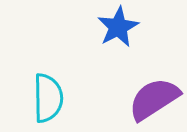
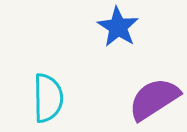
blue star: rotated 12 degrees counterclockwise
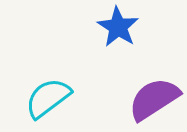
cyan semicircle: rotated 126 degrees counterclockwise
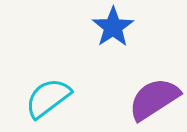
blue star: moved 5 px left; rotated 6 degrees clockwise
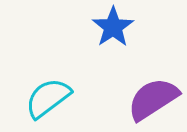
purple semicircle: moved 1 px left
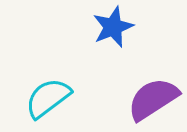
blue star: rotated 12 degrees clockwise
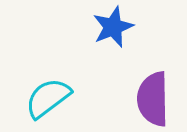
purple semicircle: rotated 58 degrees counterclockwise
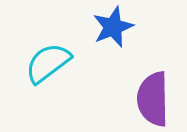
cyan semicircle: moved 35 px up
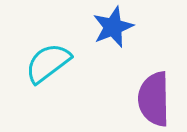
purple semicircle: moved 1 px right
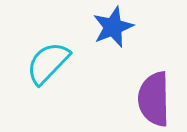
cyan semicircle: rotated 9 degrees counterclockwise
